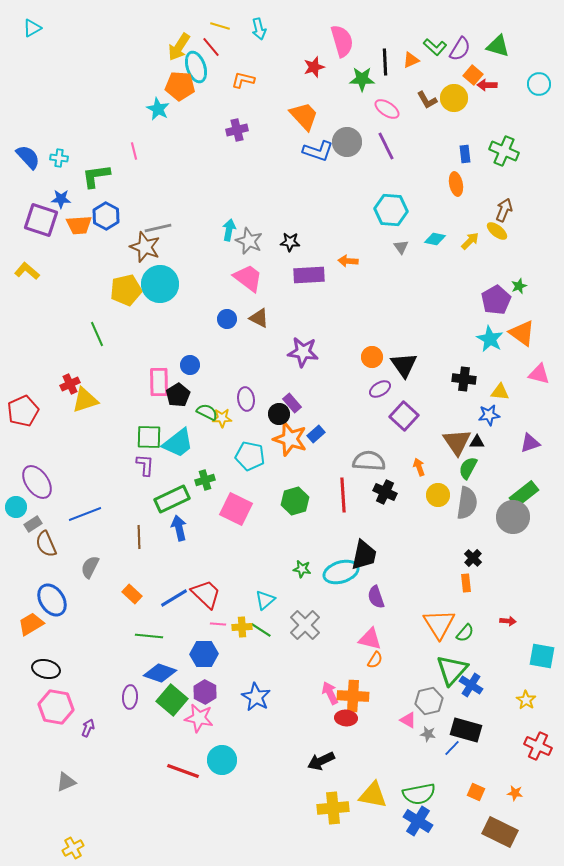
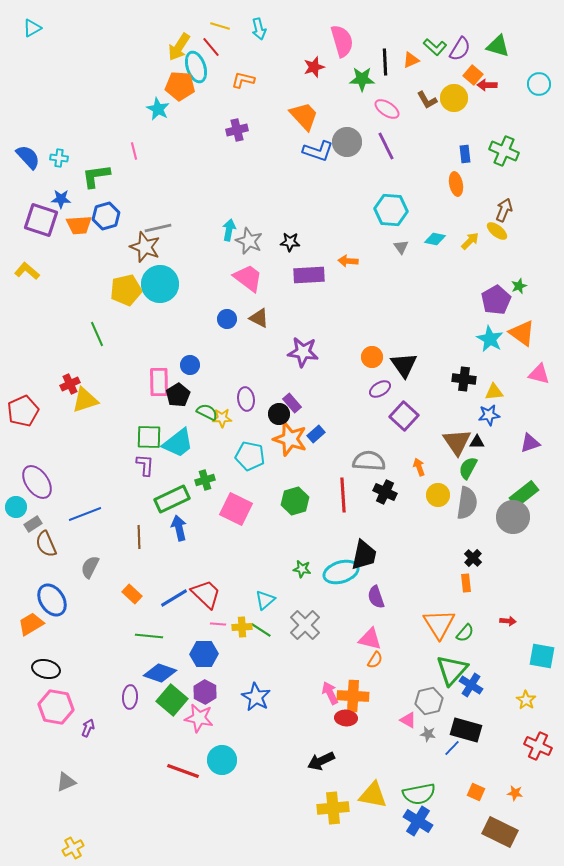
blue hexagon at (106, 216): rotated 16 degrees clockwise
yellow triangle at (500, 392): moved 6 px left; rotated 12 degrees counterclockwise
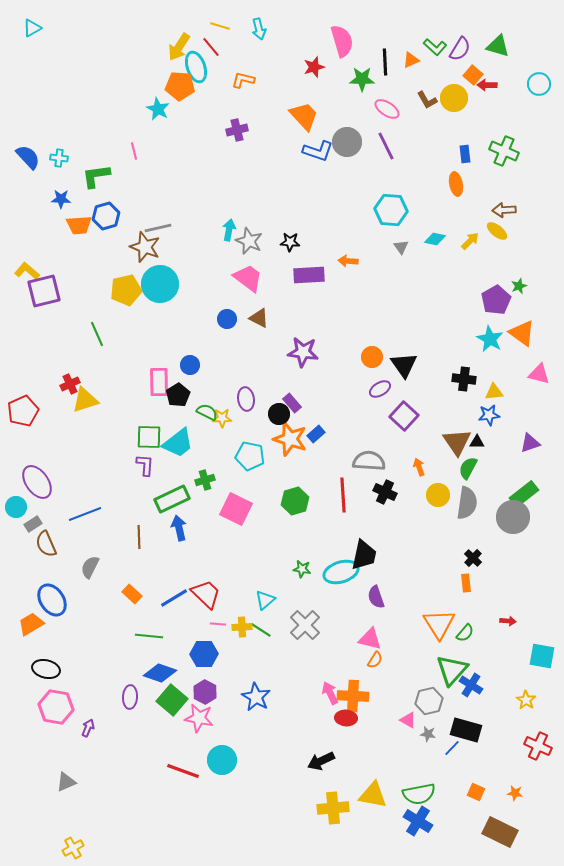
brown arrow at (504, 210): rotated 115 degrees counterclockwise
purple square at (41, 220): moved 3 px right, 71 px down; rotated 32 degrees counterclockwise
